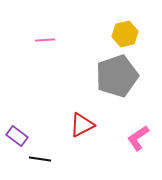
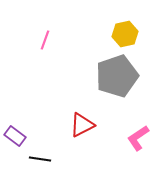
pink line: rotated 66 degrees counterclockwise
purple rectangle: moved 2 px left
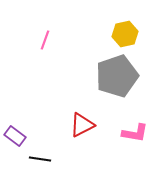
pink L-shape: moved 3 px left, 5 px up; rotated 136 degrees counterclockwise
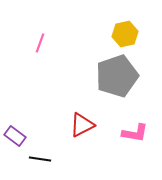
pink line: moved 5 px left, 3 px down
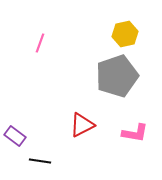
black line: moved 2 px down
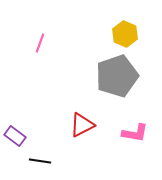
yellow hexagon: rotated 25 degrees counterclockwise
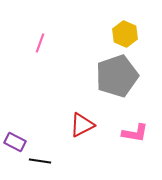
purple rectangle: moved 6 px down; rotated 10 degrees counterclockwise
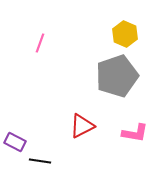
red triangle: moved 1 px down
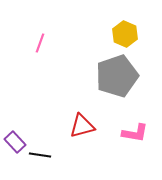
red triangle: rotated 12 degrees clockwise
purple rectangle: rotated 20 degrees clockwise
black line: moved 6 px up
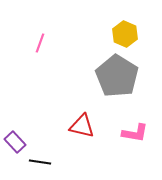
gray pentagon: rotated 21 degrees counterclockwise
red triangle: rotated 28 degrees clockwise
black line: moved 7 px down
